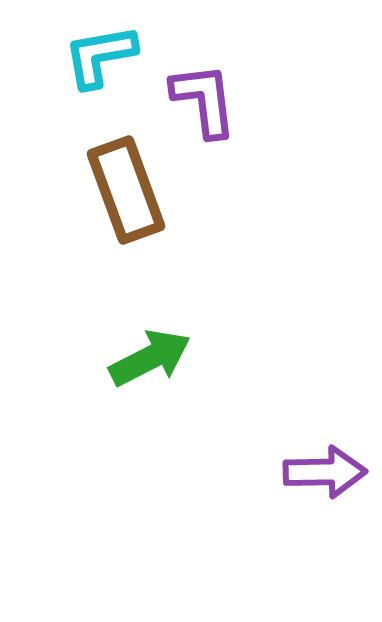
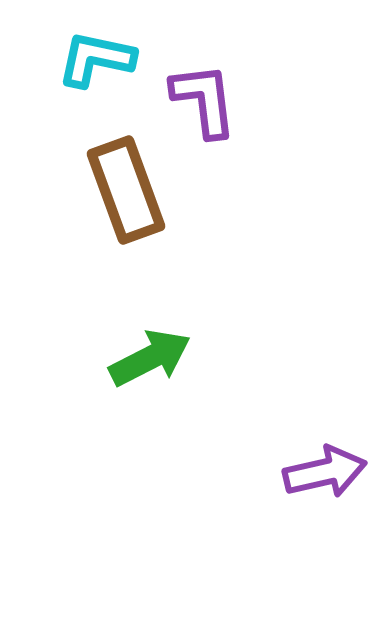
cyan L-shape: moved 4 px left, 3 px down; rotated 22 degrees clockwise
purple arrow: rotated 12 degrees counterclockwise
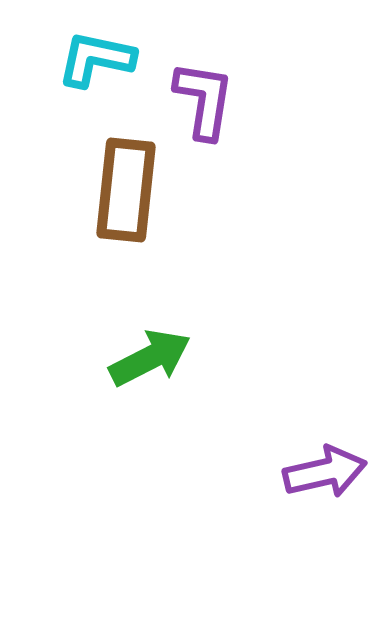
purple L-shape: rotated 16 degrees clockwise
brown rectangle: rotated 26 degrees clockwise
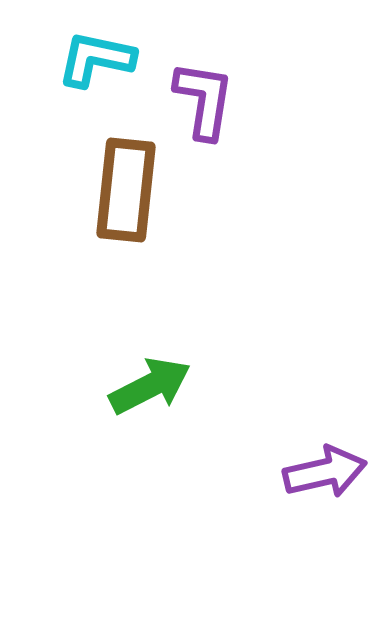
green arrow: moved 28 px down
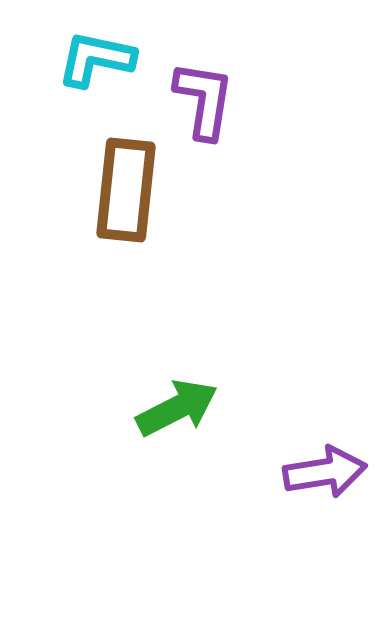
green arrow: moved 27 px right, 22 px down
purple arrow: rotated 4 degrees clockwise
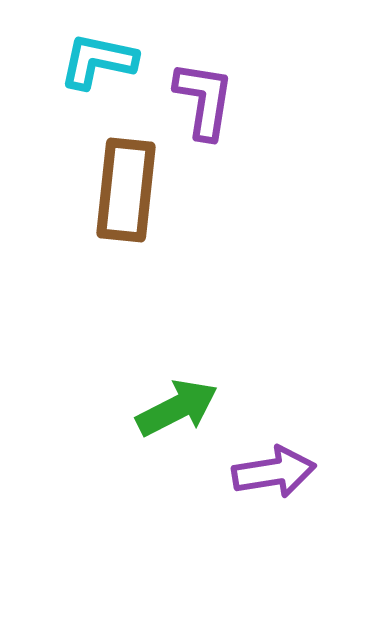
cyan L-shape: moved 2 px right, 2 px down
purple arrow: moved 51 px left
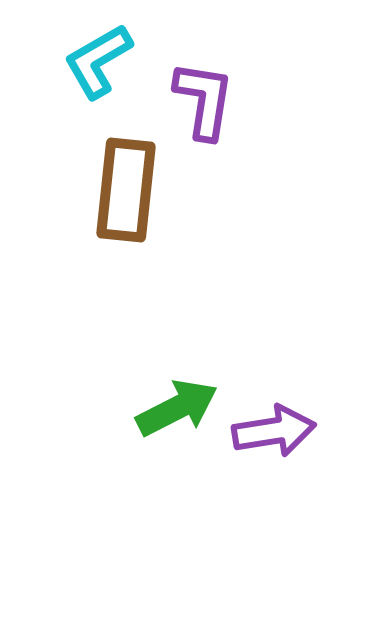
cyan L-shape: rotated 42 degrees counterclockwise
purple arrow: moved 41 px up
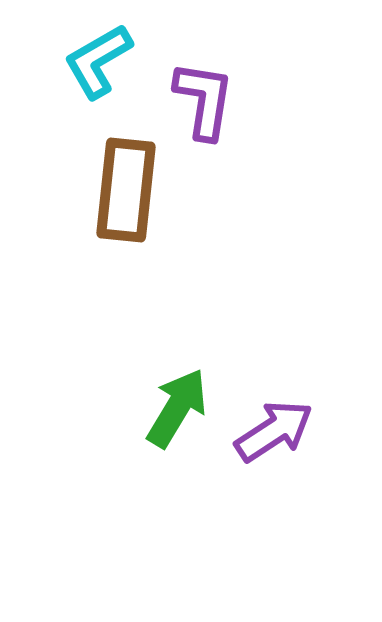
green arrow: rotated 32 degrees counterclockwise
purple arrow: rotated 24 degrees counterclockwise
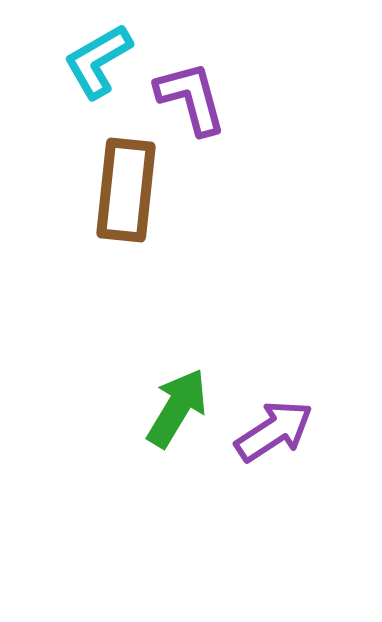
purple L-shape: moved 13 px left, 2 px up; rotated 24 degrees counterclockwise
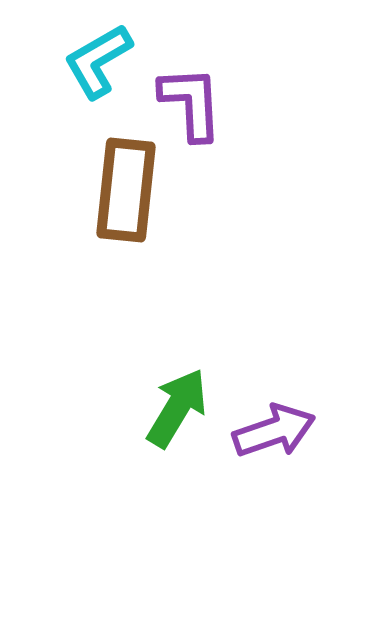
purple L-shape: moved 5 px down; rotated 12 degrees clockwise
purple arrow: rotated 14 degrees clockwise
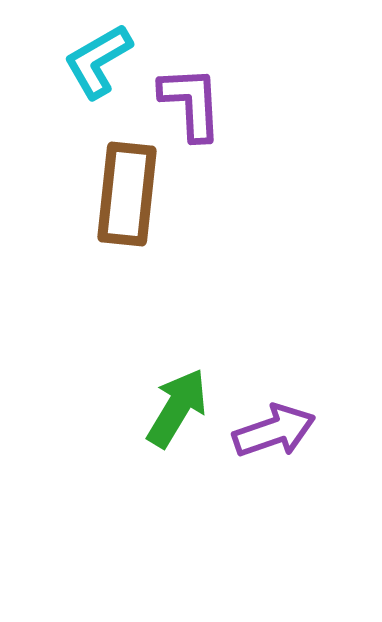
brown rectangle: moved 1 px right, 4 px down
